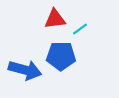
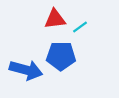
cyan line: moved 2 px up
blue arrow: moved 1 px right
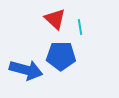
red triangle: rotated 50 degrees clockwise
cyan line: rotated 63 degrees counterclockwise
